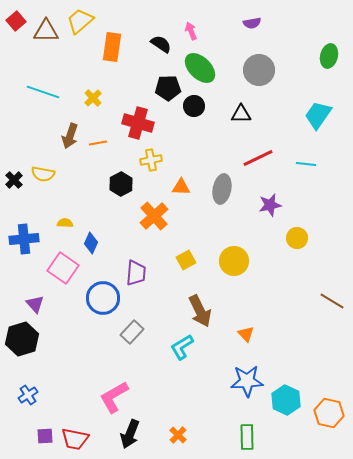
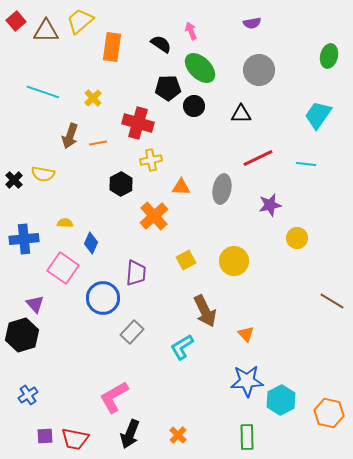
brown arrow at (200, 311): moved 5 px right
black hexagon at (22, 339): moved 4 px up
cyan hexagon at (286, 400): moved 5 px left; rotated 8 degrees clockwise
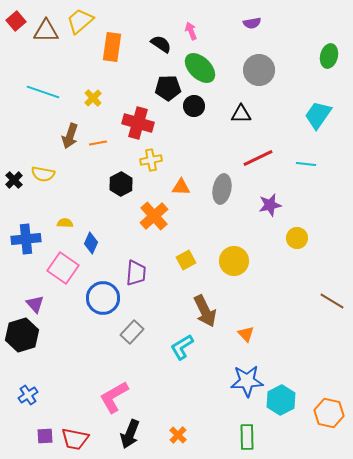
blue cross at (24, 239): moved 2 px right
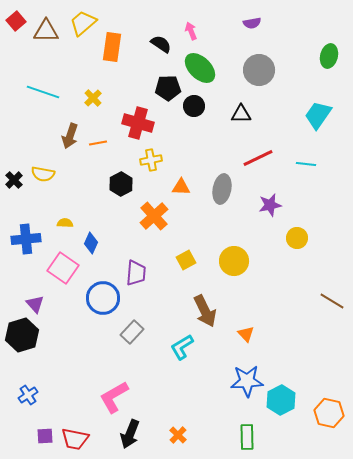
yellow trapezoid at (80, 21): moved 3 px right, 2 px down
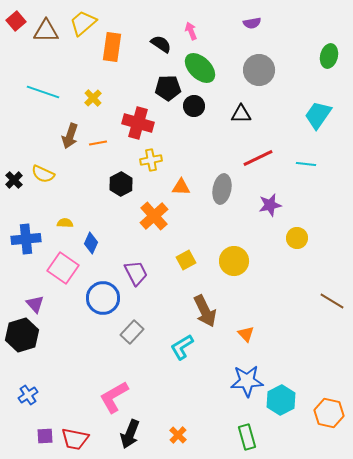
yellow semicircle at (43, 174): rotated 15 degrees clockwise
purple trapezoid at (136, 273): rotated 32 degrees counterclockwise
green rectangle at (247, 437): rotated 15 degrees counterclockwise
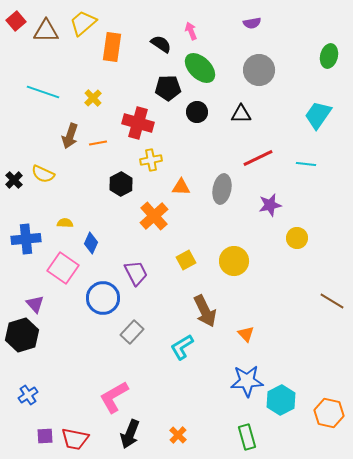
black circle at (194, 106): moved 3 px right, 6 px down
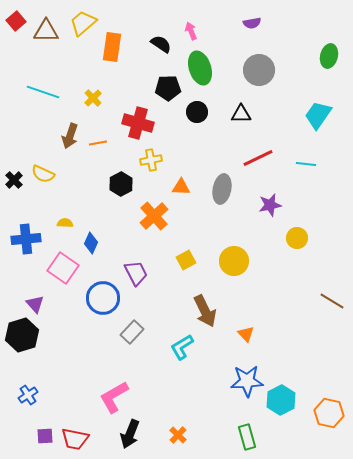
green ellipse at (200, 68): rotated 28 degrees clockwise
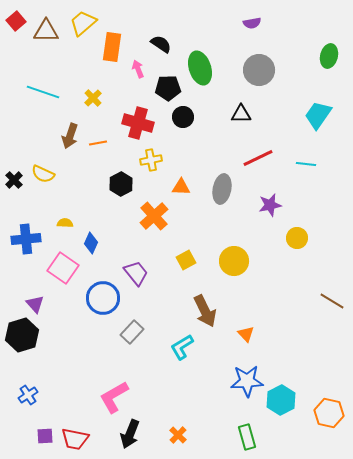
pink arrow at (191, 31): moved 53 px left, 38 px down
black circle at (197, 112): moved 14 px left, 5 px down
purple trapezoid at (136, 273): rotated 12 degrees counterclockwise
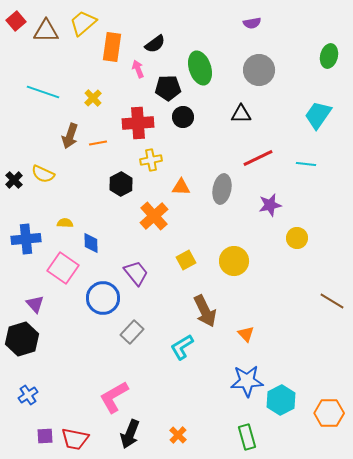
black semicircle at (161, 44): moved 6 px left; rotated 110 degrees clockwise
red cross at (138, 123): rotated 20 degrees counterclockwise
blue diamond at (91, 243): rotated 25 degrees counterclockwise
black hexagon at (22, 335): moved 4 px down
orange hexagon at (329, 413): rotated 12 degrees counterclockwise
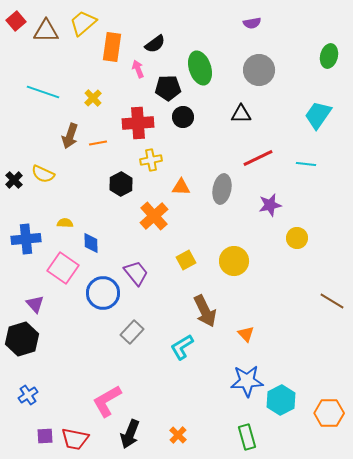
blue circle at (103, 298): moved 5 px up
pink L-shape at (114, 397): moved 7 px left, 4 px down
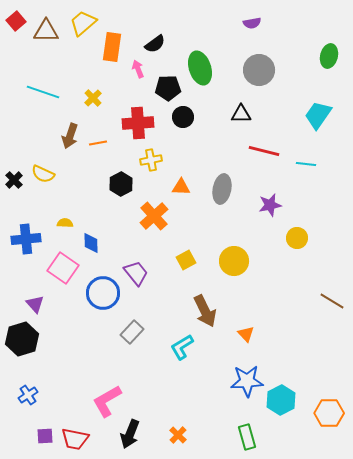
red line at (258, 158): moved 6 px right, 7 px up; rotated 40 degrees clockwise
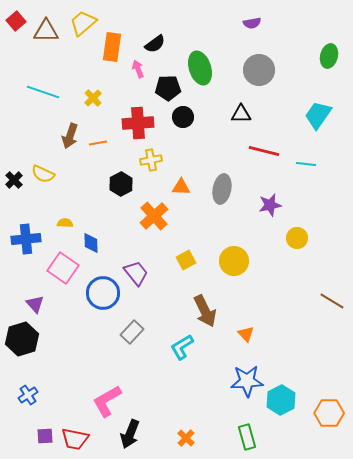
orange cross at (178, 435): moved 8 px right, 3 px down
